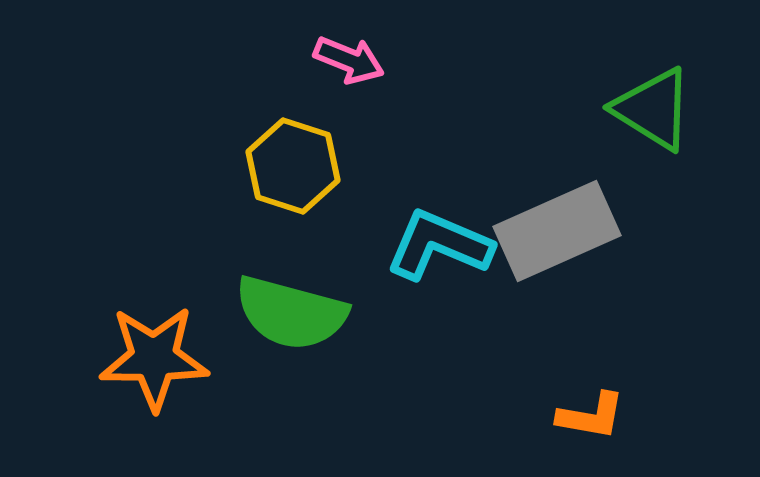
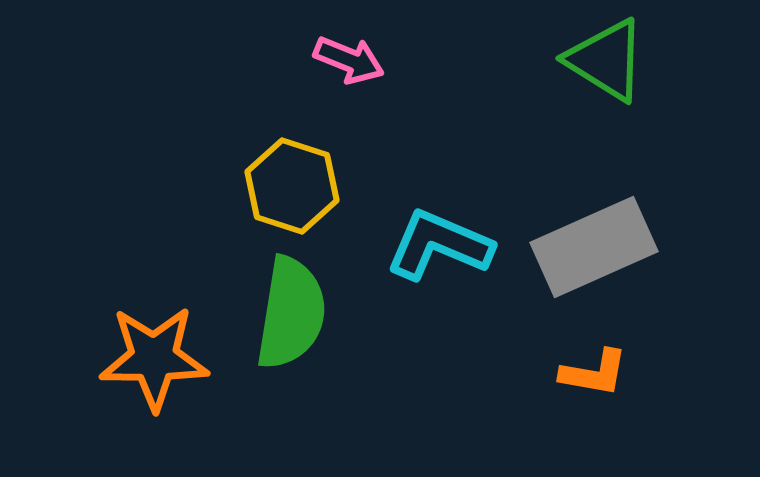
green triangle: moved 47 px left, 49 px up
yellow hexagon: moved 1 px left, 20 px down
gray rectangle: moved 37 px right, 16 px down
green semicircle: rotated 96 degrees counterclockwise
orange L-shape: moved 3 px right, 43 px up
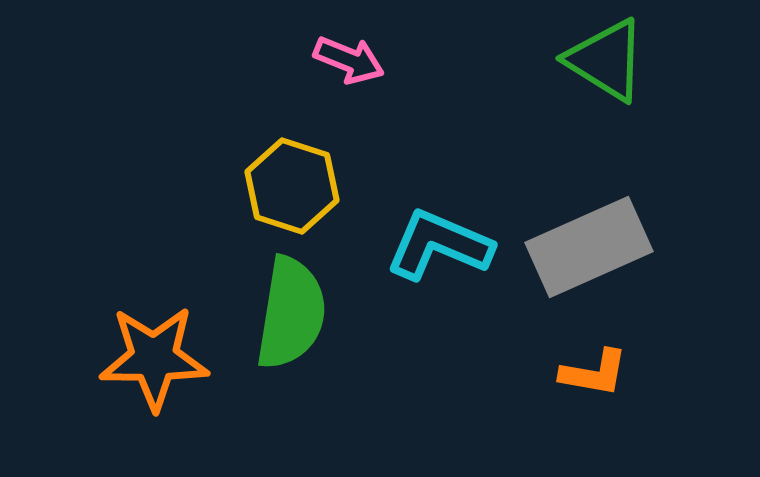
gray rectangle: moved 5 px left
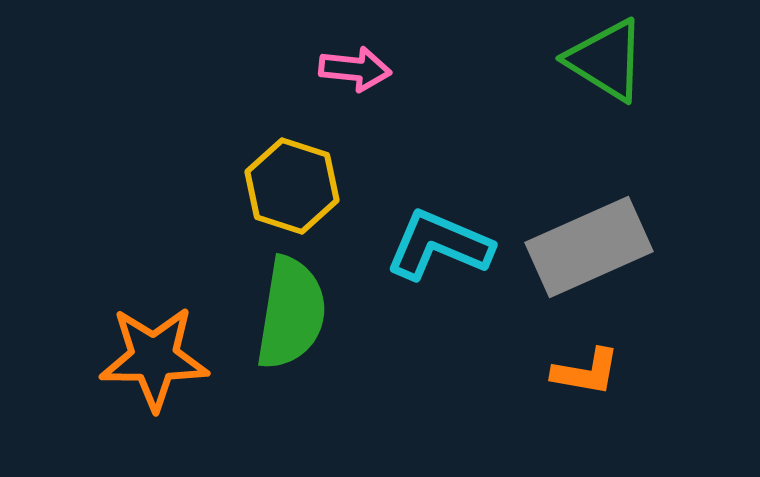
pink arrow: moved 6 px right, 9 px down; rotated 16 degrees counterclockwise
orange L-shape: moved 8 px left, 1 px up
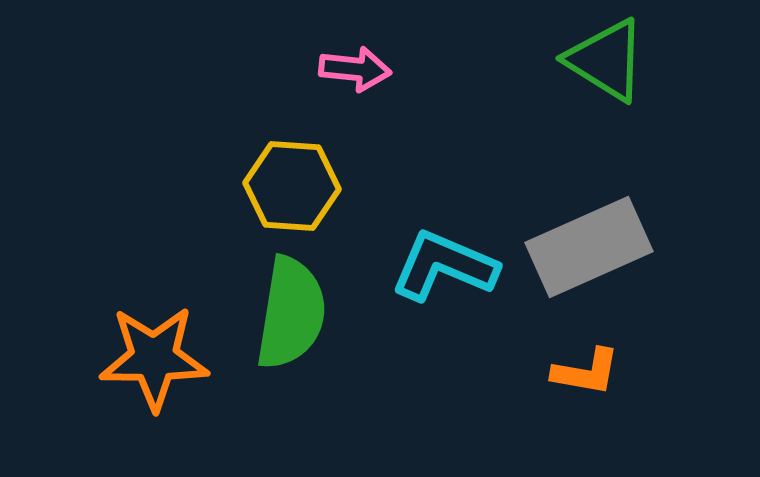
yellow hexagon: rotated 14 degrees counterclockwise
cyan L-shape: moved 5 px right, 21 px down
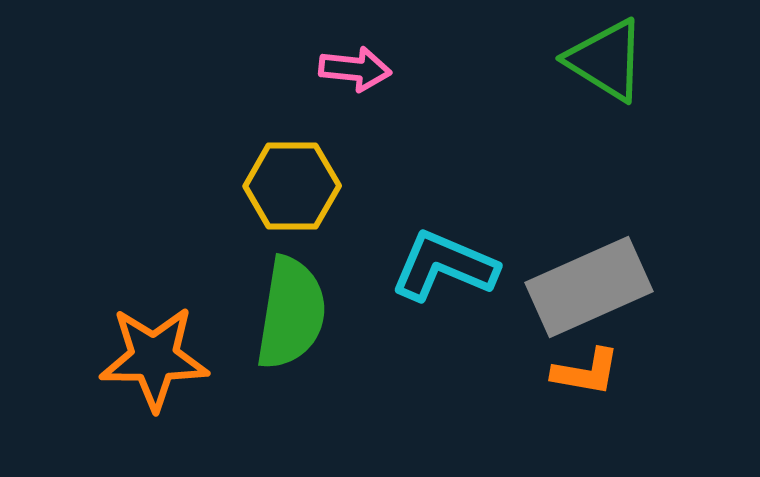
yellow hexagon: rotated 4 degrees counterclockwise
gray rectangle: moved 40 px down
